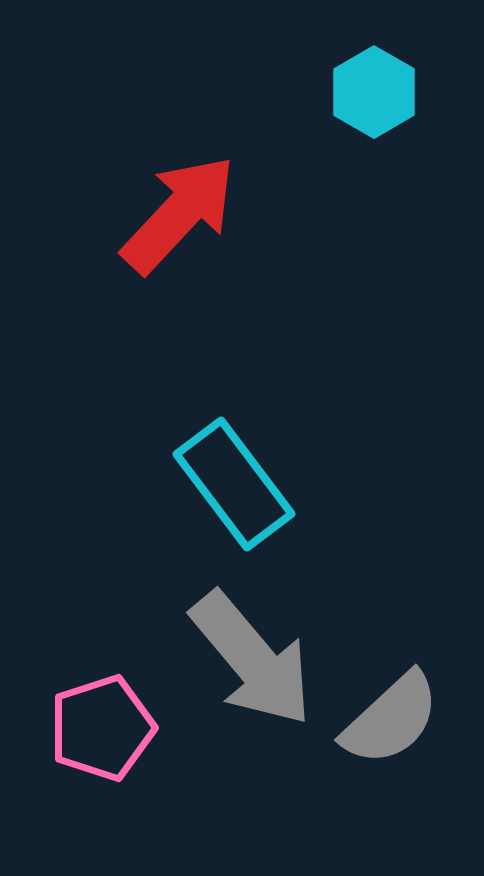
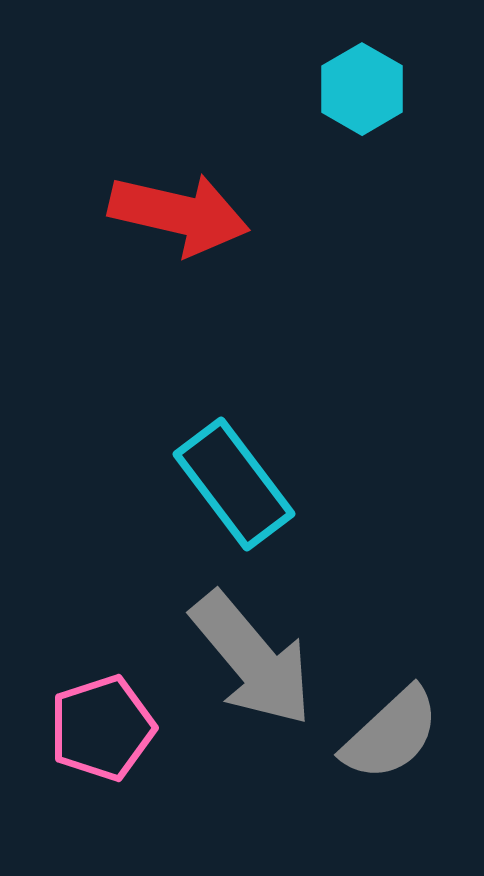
cyan hexagon: moved 12 px left, 3 px up
red arrow: rotated 60 degrees clockwise
gray semicircle: moved 15 px down
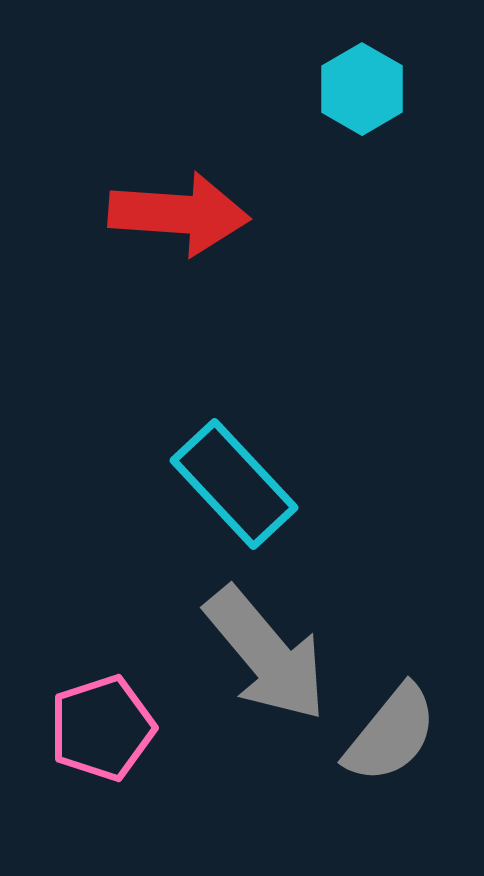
red arrow: rotated 9 degrees counterclockwise
cyan rectangle: rotated 6 degrees counterclockwise
gray arrow: moved 14 px right, 5 px up
gray semicircle: rotated 8 degrees counterclockwise
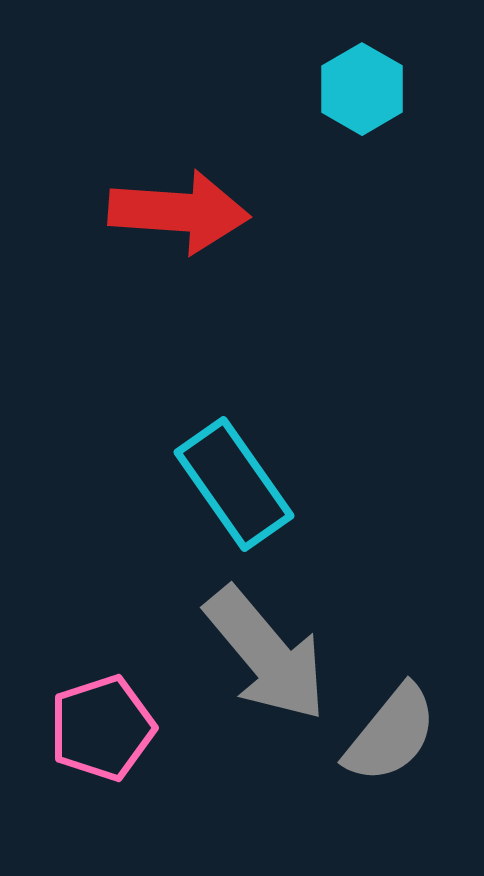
red arrow: moved 2 px up
cyan rectangle: rotated 8 degrees clockwise
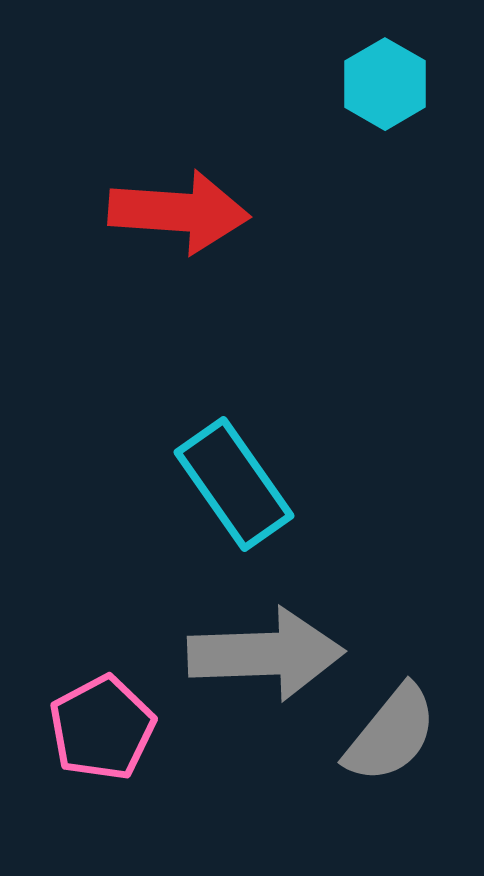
cyan hexagon: moved 23 px right, 5 px up
gray arrow: rotated 52 degrees counterclockwise
pink pentagon: rotated 10 degrees counterclockwise
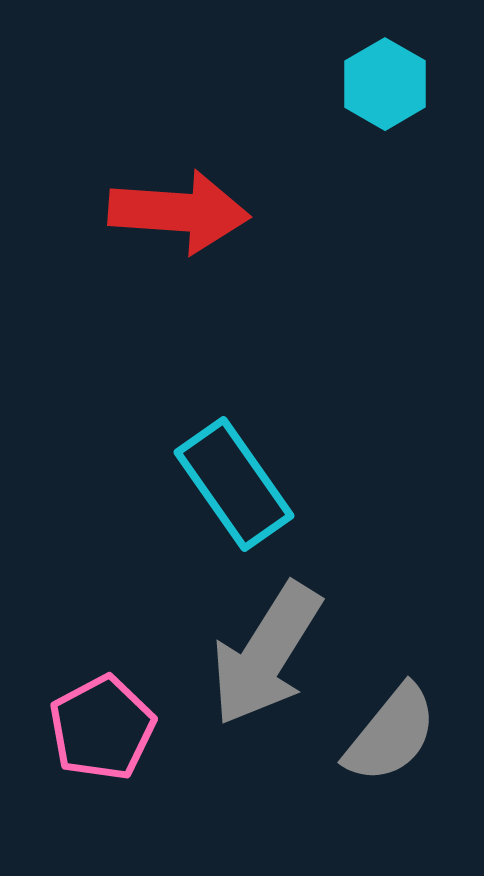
gray arrow: rotated 124 degrees clockwise
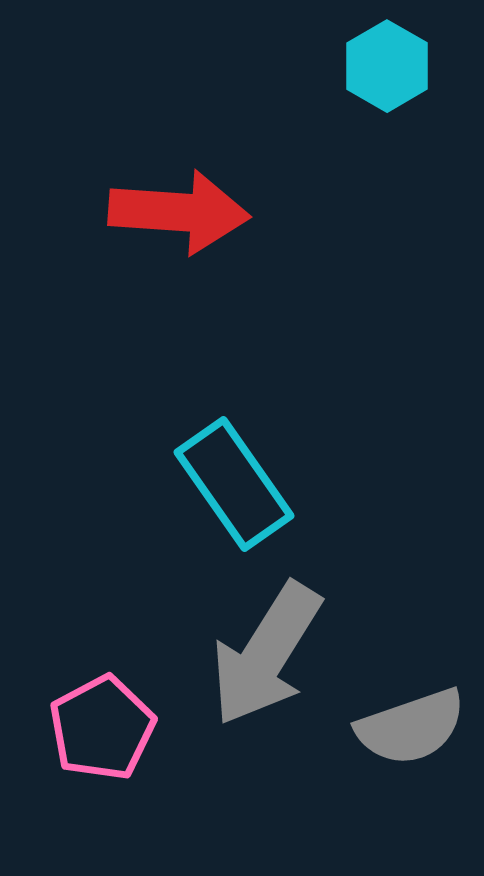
cyan hexagon: moved 2 px right, 18 px up
gray semicircle: moved 20 px right, 7 px up; rotated 32 degrees clockwise
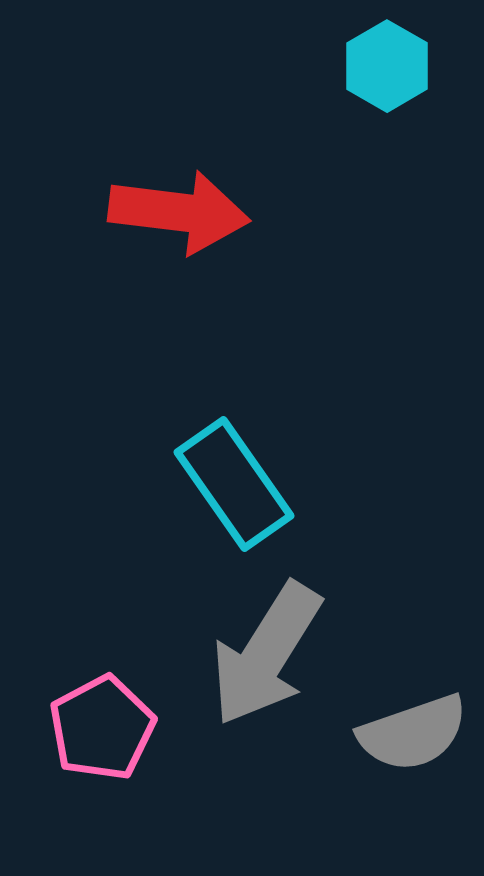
red arrow: rotated 3 degrees clockwise
gray semicircle: moved 2 px right, 6 px down
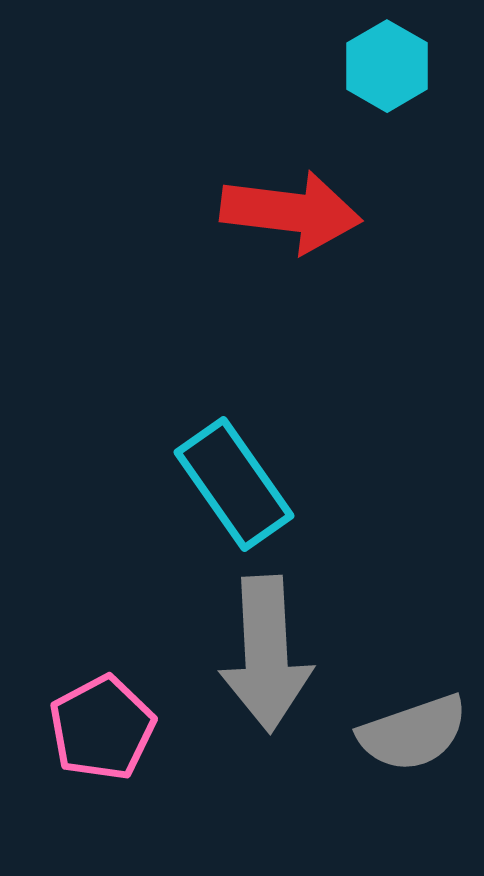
red arrow: moved 112 px right
gray arrow: rotated 35 degrees counterclockwise
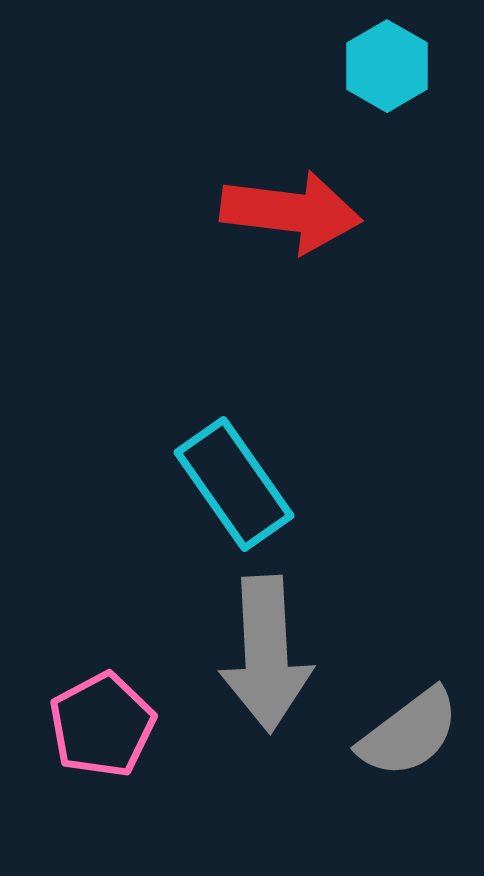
pink pentagon: moved 3 px up
gray semicircle: moved 4 px left; rotated 18 degrees counterclockwise
